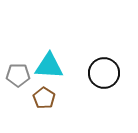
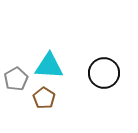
gray pentagon: moved 2 px left, 4 px down; rotated 30 degrees counterclockwise
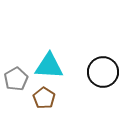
black circle: moved 1 px left, 1 px up
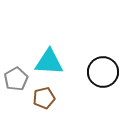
cyan triangle: moved 4 px up
brown pentagon: rotated 25 degrees clockwise
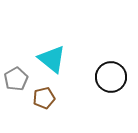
cyan triangle: moved 3 px right, 3 px up; rotated 36 degrees clockwise
black circle: moved 8 px right, 5 px down
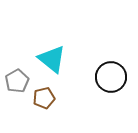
gray pentagon: moved 1 px right, 2 px down
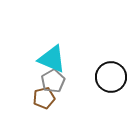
cyan triangle: rotated 16 degrees counterclockwise
gray pentagon: moved 36 px right
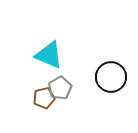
cyan triangle: moved 3 px left, 4 px up
gray pentagon: moved 7 px right, 7 px down
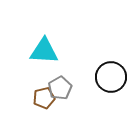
cyan triangle: moved 5 px left, 4 px up; rotated 20 degrees counterclockwise
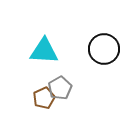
black circle: moved 7 px left, 28 px up
brown pentagon: rotated 10 degrees counterclockwise
